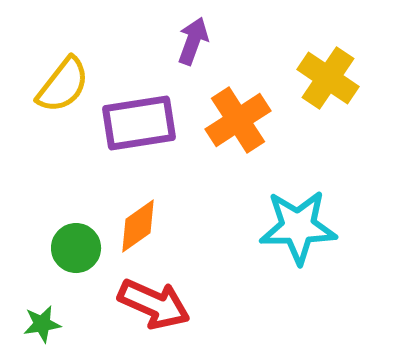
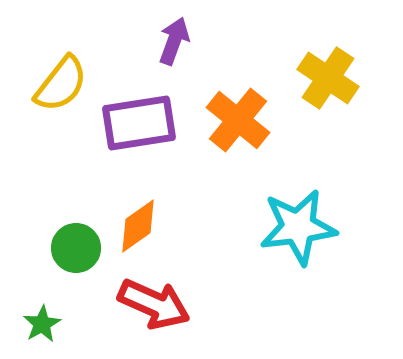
purple arrow: moved 19 px left
yellow semicircle: moved 2 px left, 1 px up
orange cross: rotated 18 degrees counterclockwise
cyan star: rotated 6 degrees counterclockwise
green star: rotated 21 degrees counterclockwise
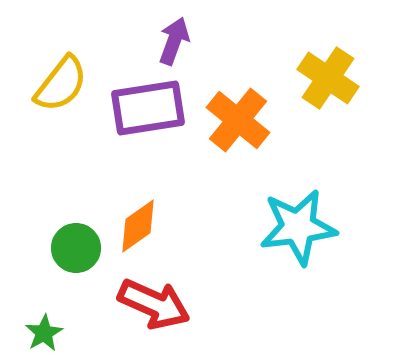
purple rectangle: moved 9 px right, 15 px up
green star: moved 2 px right, 9 px down
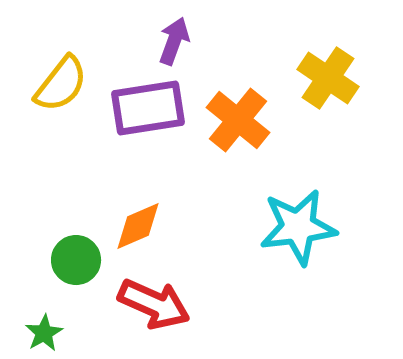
orange diamond: rotated 12 degrees clockwise
green circle: moved 12 px down
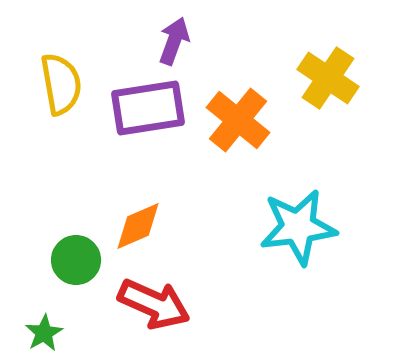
yellow semicircle: rotated 48 degrees counterclockwise
